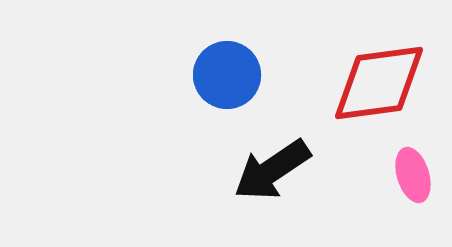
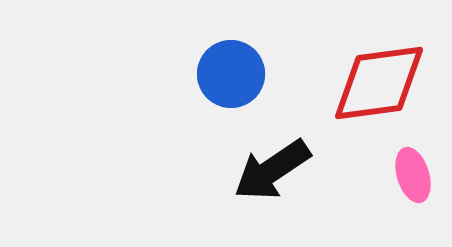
blue circle: moved 4 px right, 1 px up
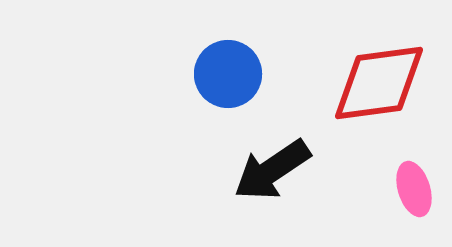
blue circle: moved 3 px left
pink ellipse: moved 1 px right, 14 px down
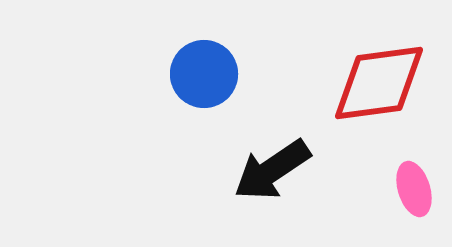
blue circle: moved 24 px left
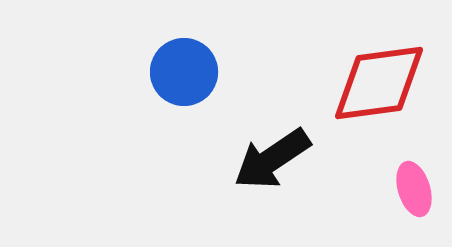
blue circle: moved 20 px left, 2 px up
black arrow: moved 11 px up
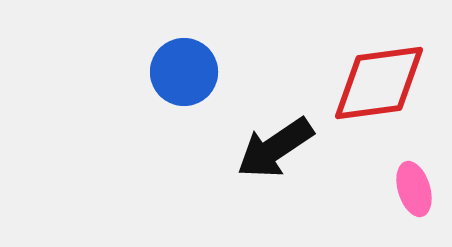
black arrow: moved 3 px right, 11 px up
